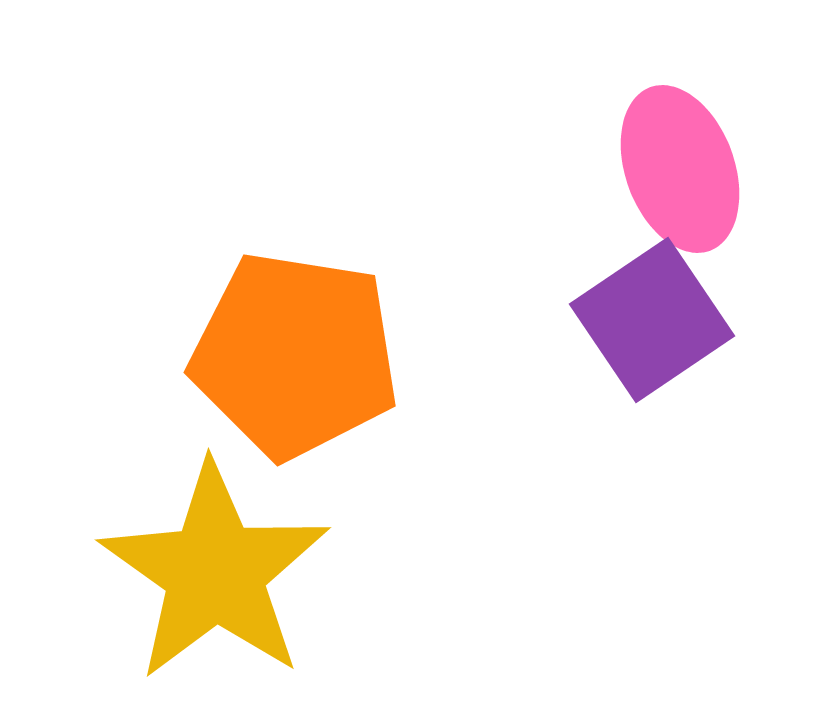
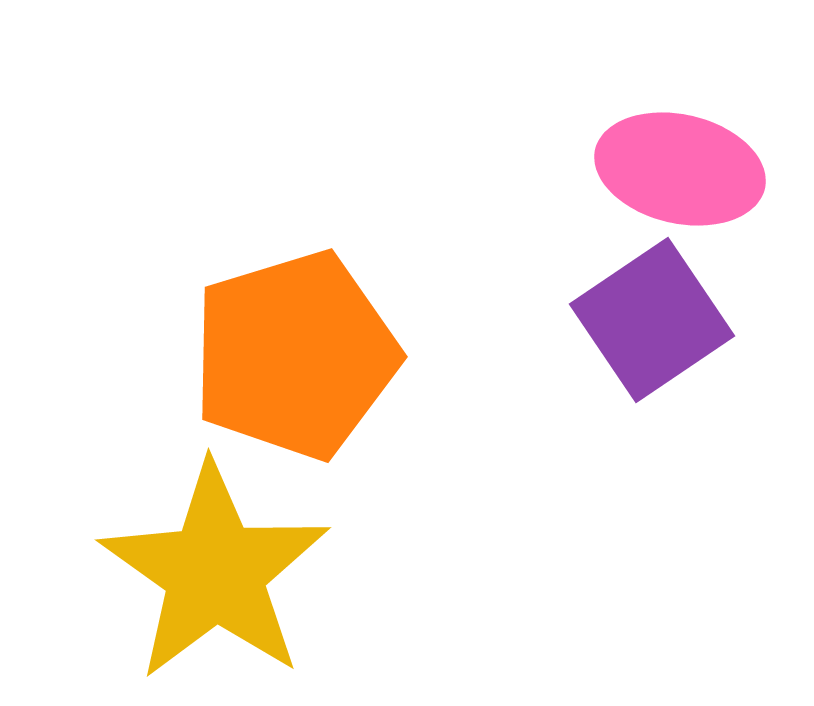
pink ellipse: rotated 57 degrees counterclockwise
orange pentagon: rotated 26 degrees counterclockwise
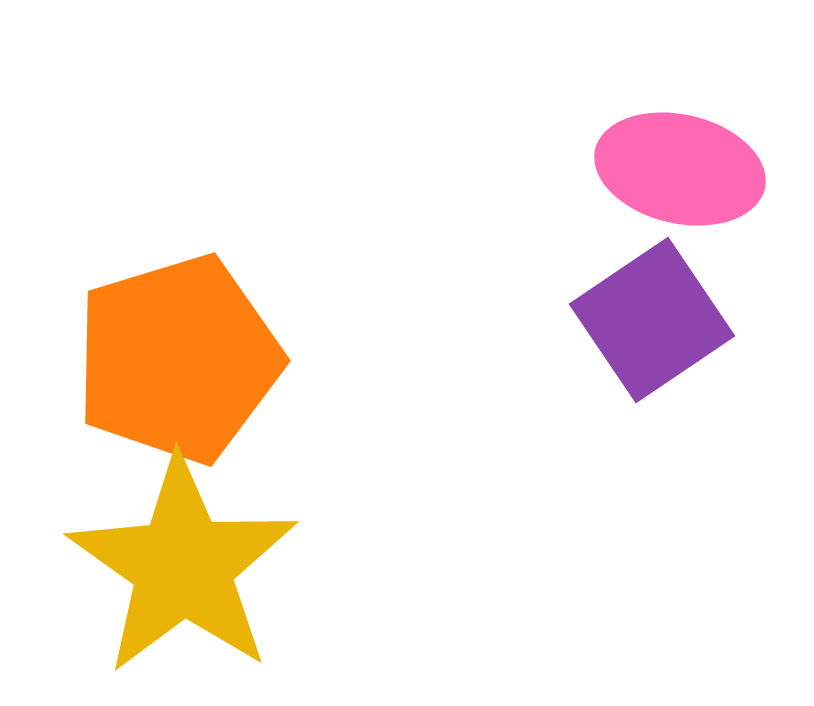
orange pentagon: moved 117 px left, 4 px down
yellow star: moved 32 px left, 6 px up
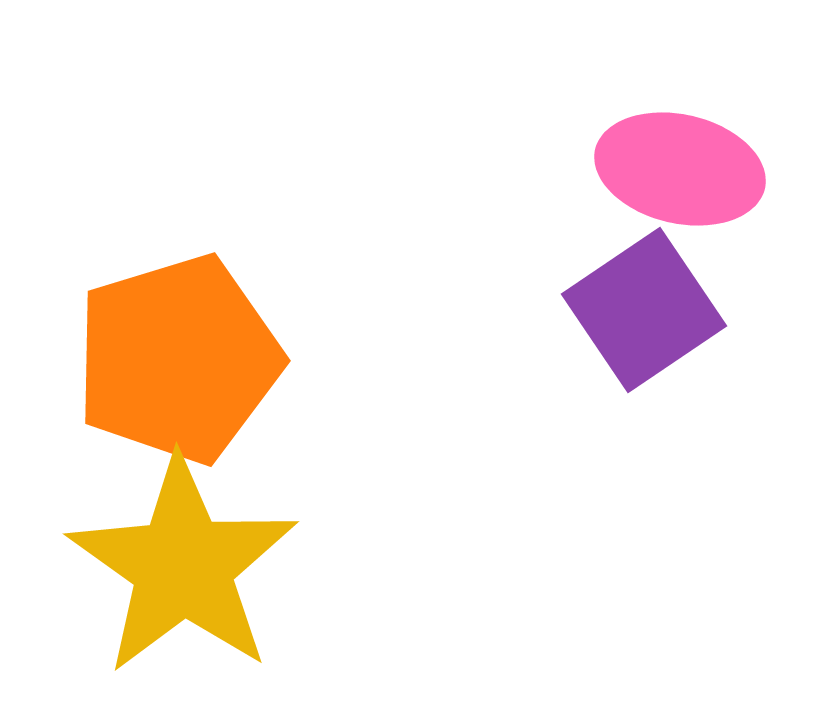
purple square: moved 8 px left, 10 px up
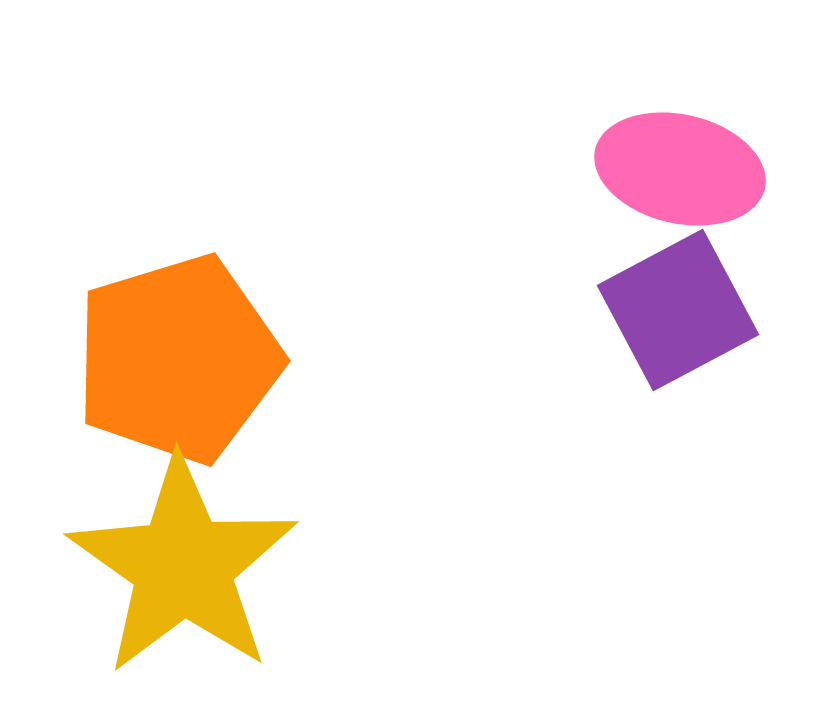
purple square: moved 34 px right; rotated 6 degrees clockwise
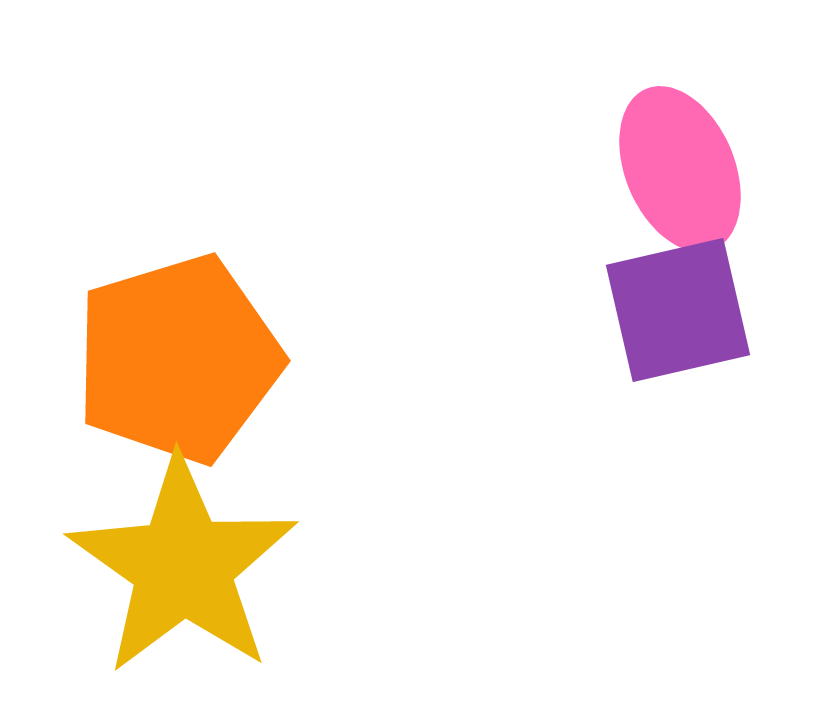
pink ellipse: rotated 54 degrees clockwise
purple square: rotated 15 degrees clockwise
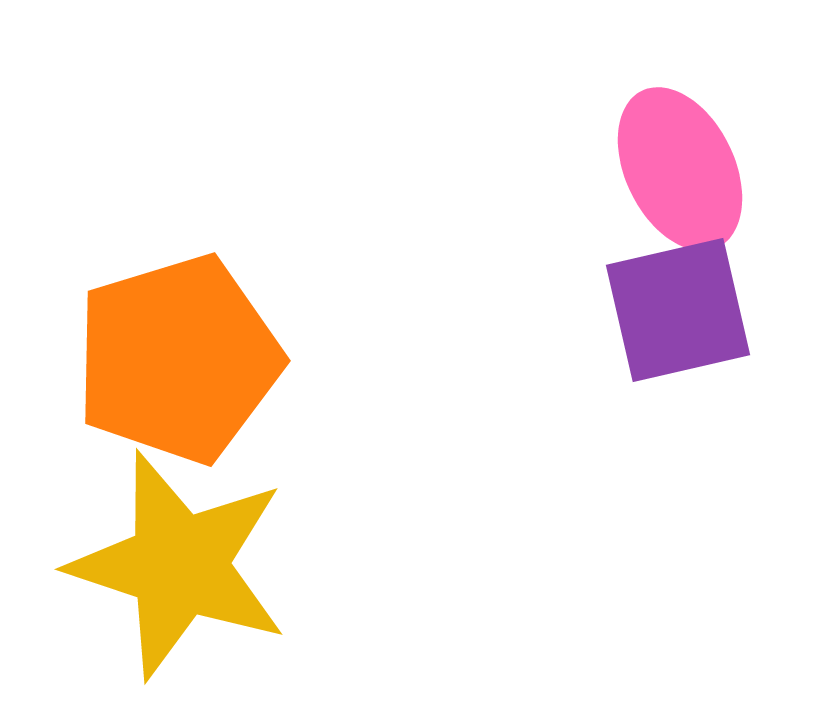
pink ellipse: rotated 3 degrees counterclockwise
yellow star: moved 4 px left, 1 px up; rotated 17 degrees counterclockwise
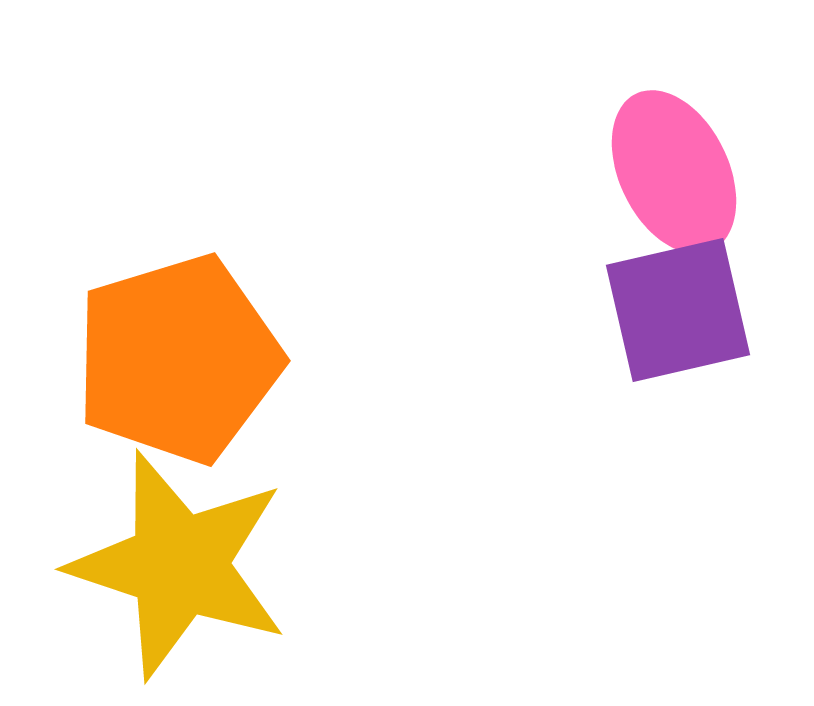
pink ellipse: moved 6 px left, 3 px down
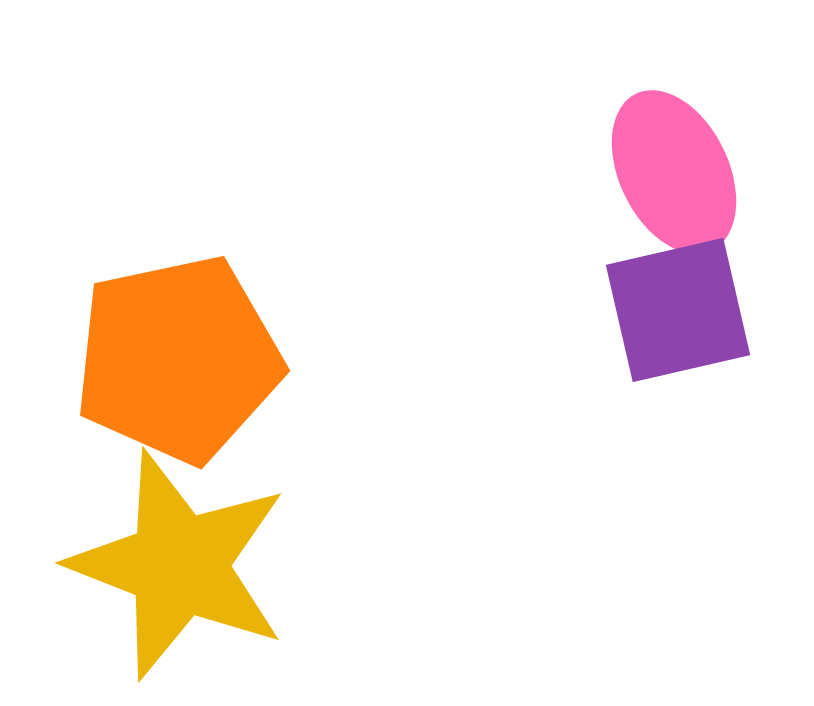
orange pentagon: rotated 5 degrees clockwise
yellow star: rotated 3 degrees clockwise
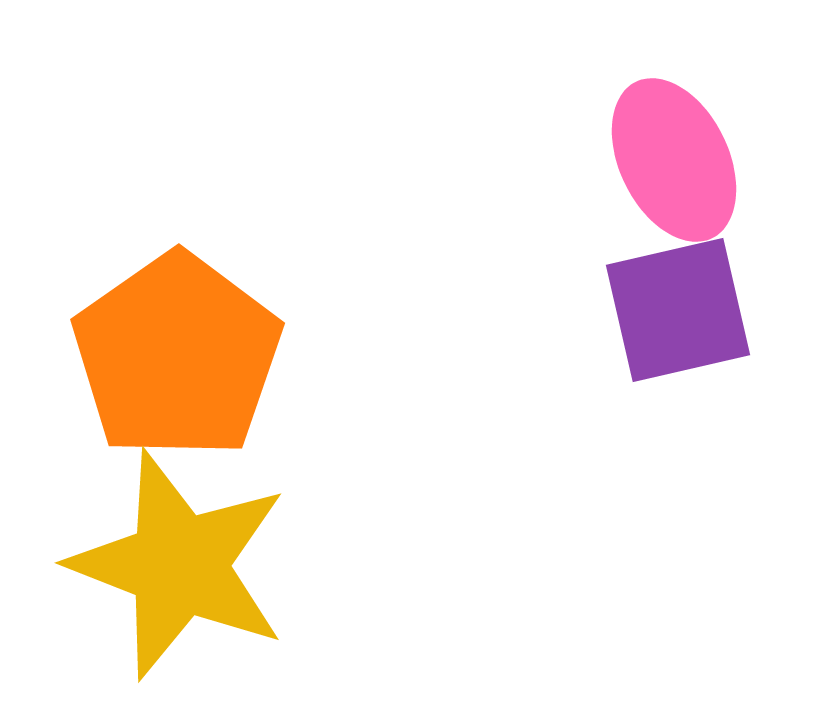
pink ellipse: moved 12 px up
orange pentagon: moved 1 px left, 3 px up; rotated 23 degrees counterclockwise
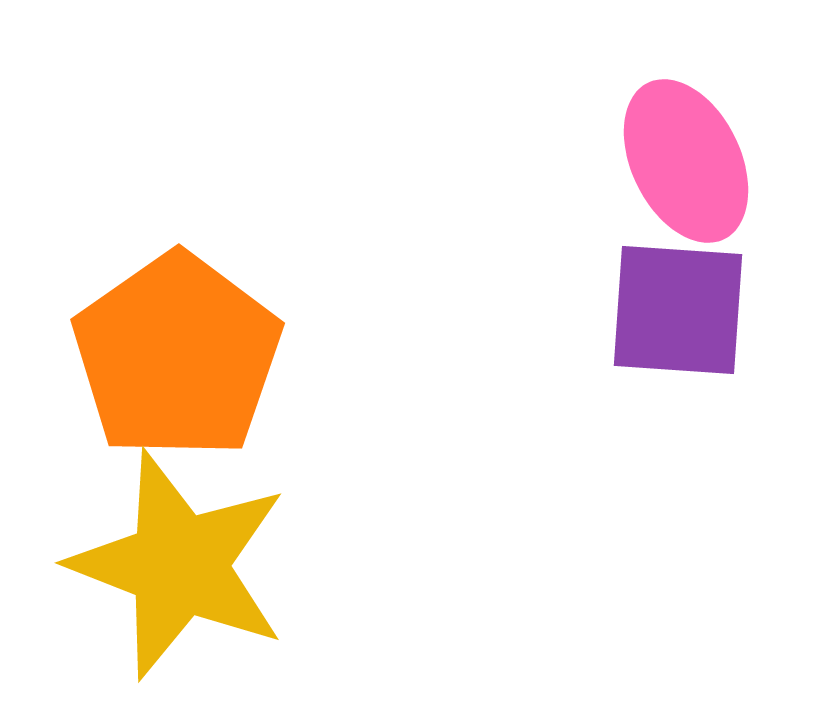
pink ellipse: moved 12 px right, 1 px down
purple square: rotated 17 degrees clockwise
